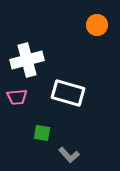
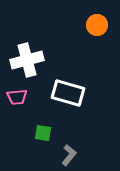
green square: moved 1 px right
gray L-shape: rotated 100 degrees counterclockwise
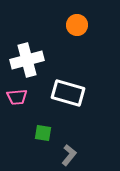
orange circle: moved 20 px left
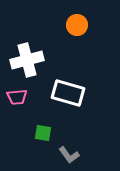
gray L-shape: rotated 105 degrees clockwise
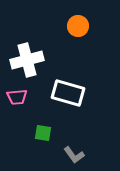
orange circle: moved 1 px right, 1 px down
gray L-shape: moved 5 px right
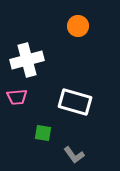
white rectangle: moved 7 px right, 9 px down
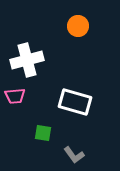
pink trapezoid: moved 2 px left, 1 px up
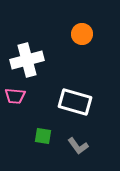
orange circle: moved 4 px right, 8 px down
pink trapezoid: rotated 10 degrees clockwise
green square: moved 3 px down
gray L-shape: moved 4 px right, 9 px up
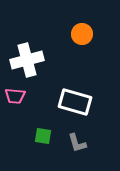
gray L-shape: moved 1 px left, 3 px up; rotated 20 degrees clockwise
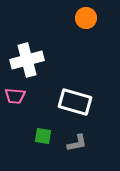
orange circle: moved 4 px right, 16 px up
gray L-shape: rotated 85 degrees counterclockwise
